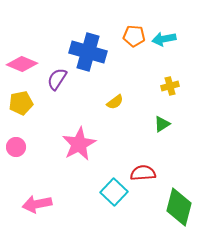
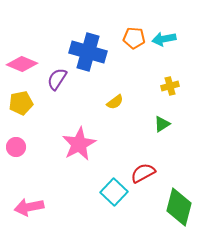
orange pentagon: moved 2 px down
red semicircle: rotated 25 degrees counterclockwise
pink arrow: moved 8 px left, 3 px down
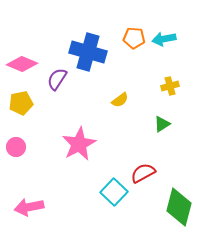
yellow semicircle: moved 5 px right, 2 px up
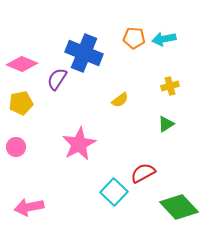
blue cross: moved 4 px left, 1 px down; rotated 6 degrees clockwise
green triangle: moved 4 px right
green diamond: rotated 57 degrees counterclockwise
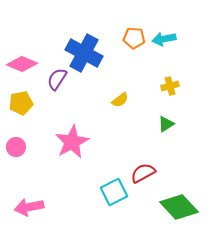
blue cross: rotated 6 degrees clockwise
pink star: moved 7 px left, 2 px up
cyan square: rotated 20 degrees clockwise
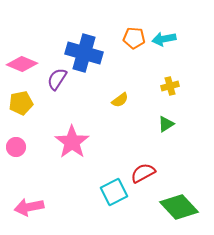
blue cross: rotated 12 degrees counterclockwise
pink star: rotated 8 degrees counterclockwise
